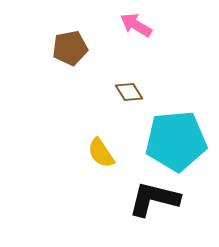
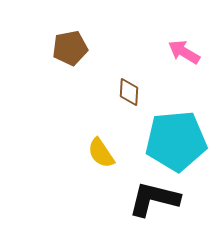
pink arrow: moved 48 px right, 27 px down
brown diamond: rotated 36 degrees clockwise
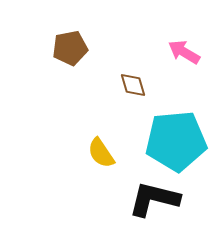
brown diamond: moved 4 px right, 7 px up; rotated 20 degrees counterclockwise
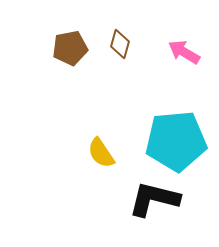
brown diamond: moved 13 px left, 41 px up; rotated 32 degrees clockwise
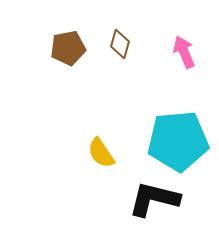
brown pentagon: moved 2 px left
pink arrow: rotated 36 degrees clockwise
cyan pentagon: moved 2 px right
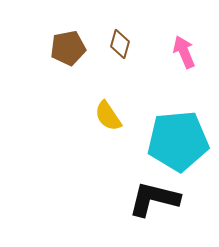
yellow semicircle: moved 7 px right, 37 px up
